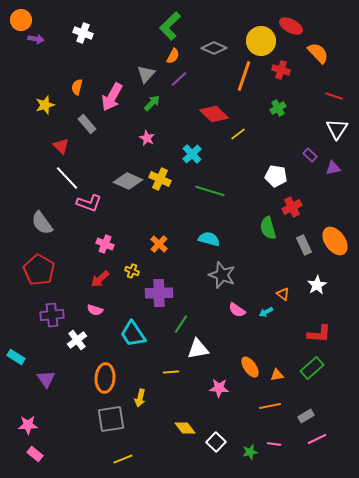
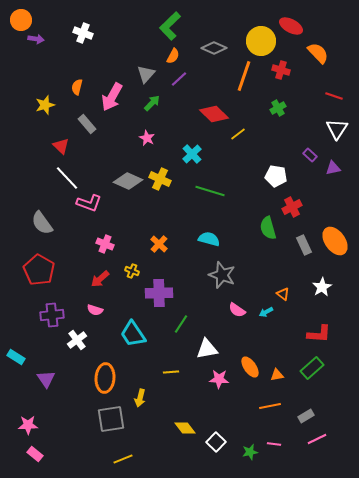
white star at (317, 285): moved 5 px right, 2 px down
white triangle at (198, 349): moved 9 px right
pink star at (219, 388): moved 9 px up
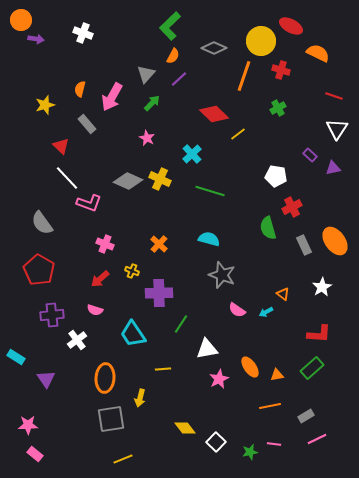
orange semicircle at (318, 53): rotated 20 degrees counterclockwise
orange semicircle at (77, 87): moved 3 px right, 2 px down
yellow line at (171, 372): moved 8 px left, 3 px up
pink star at (219, 379): rotated 30 degrees counterclockwise
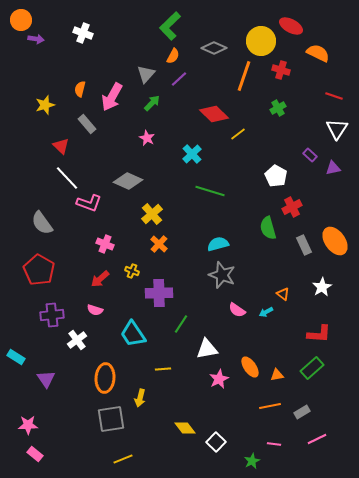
white pentagon at (276, 176): rotated 20 degrees clockwise
yellow cross at (160, 179): moved 8 px left, 35 px down; rotated 25 degrees clockwise
cyan semicircle at (209, 239): moved 9 px right, 5 px down; rotated 30 degrees counterclockwise
gray rectangle at (306, 416): moved 4 px left, 4 px up
green star at (250, 452): moved 2 px right, 9 px down; rotated 14 degrees counterclockwise
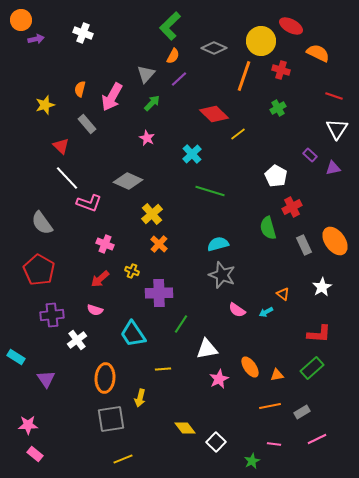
purple arrow at (36, 39): rotated 21 degrees counterclockwise
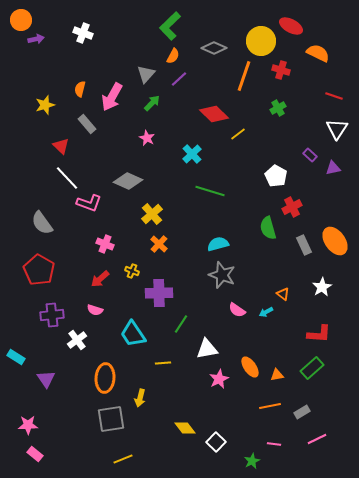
yellow line at (163, 369): moved 6 px up
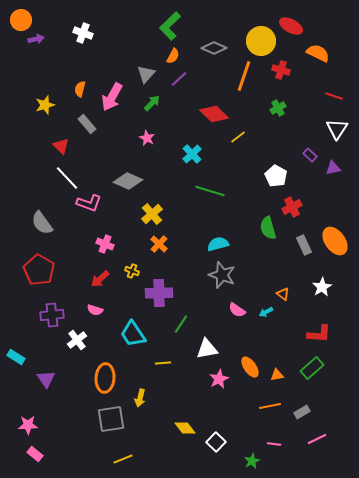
yellow line at (238, 134): moved 3 px down
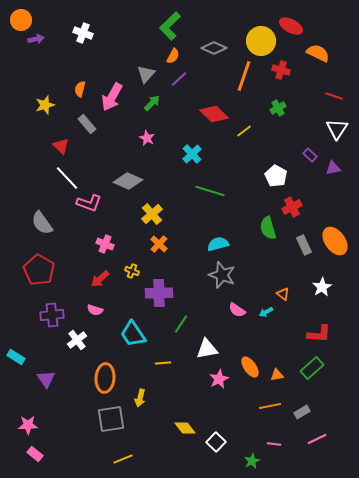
yellow line at (238, 137): moved 6 px right, 6 px up
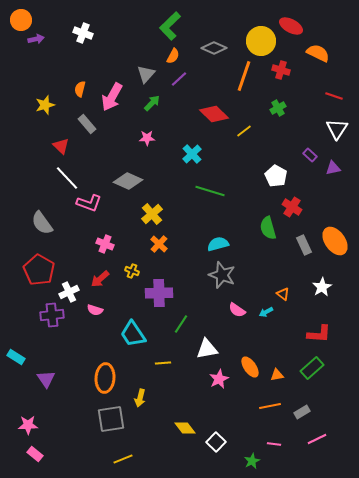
pink star at (147, 138): rotated 28 degrees counterclockwise
red cross at (292, 207): rotated 30 degrees counterclockwise
white cross at (77, 340): moved 8 px left, 48 px up; rotated 12 degrees clockwise
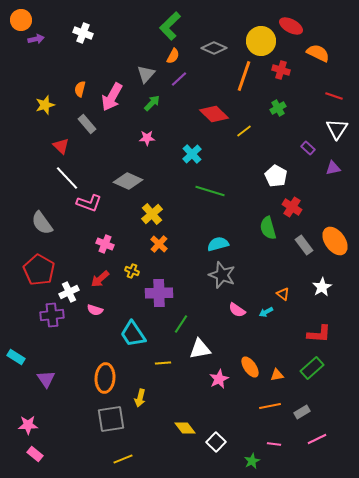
purple rectangle at (310, 155): moved 2 px left, 7 px up
gray rectangle at (304, 245): rotated 12 degrees counterclockwise
white triangle at (207, 349): moved 7 px left
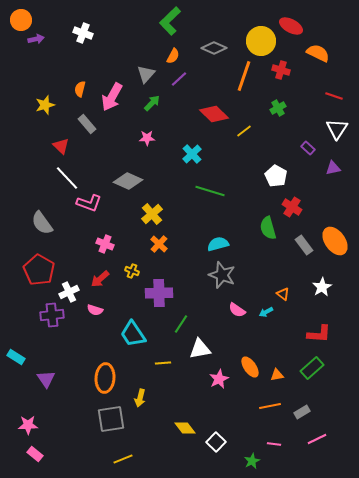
green L-shape at (170, 26): moved 5 px up
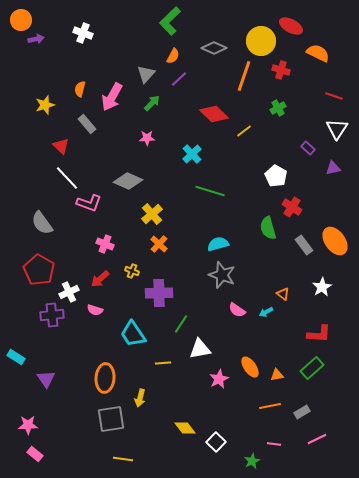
yellow line at (123, 459): rotated 30 degrees clockwise
